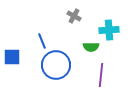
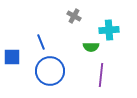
blue line: moved 1 px left, 1 px down
blue circle: moved 6 px left, 6 px down
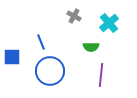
cyan cross: moved 7 px up; rotated 36 degrees counterclockwise
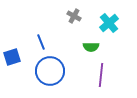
blue square: rotated 18 degrees counterclockwise
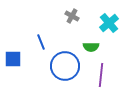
gray cross: moved 2 px left
blue square: moved 1 px right, 2 px down; rotated 18 degrees clockwise
blue circle: moved 15 px right, 5 px up
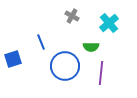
blue square: rotated 18 degrees counterclockwise
purple line: moved 2 px up
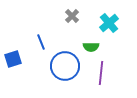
gray cross: rotated 16 degrees clockwise
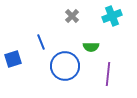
cyan cross: moved 3 px right, 7 px up; rotated 18 degrees clockwise
purple line: moved 7 px right, 1 px down
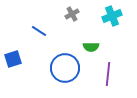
gray cross: moved 2 px up; rotated 16 degrees clockwise
blue line: moved 2 px left, 11 px up; rotated 35 degrees counterclockwise
blue circle: moved 2 px down
